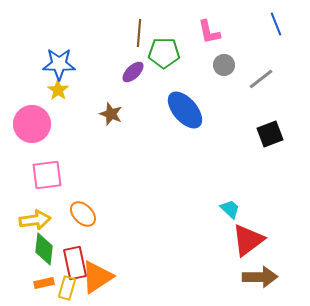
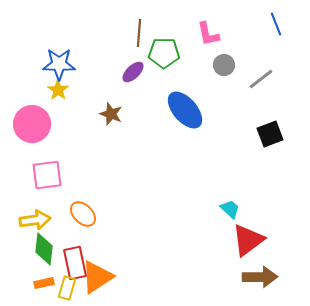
pink L-shape: moved 1 px left, 2 px down
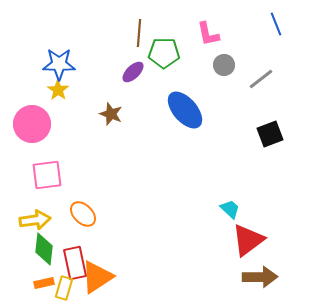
yellow rectangle: moved 3 px left
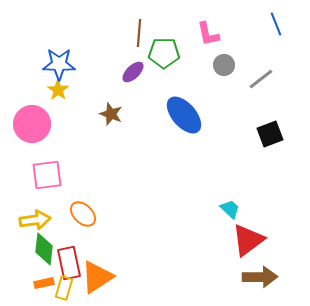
blue ellipse: moved 1 px left, 5 px down
red rectangle: moved 6 px left
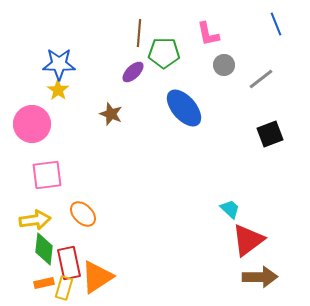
blue ellipse: moved 7 px up
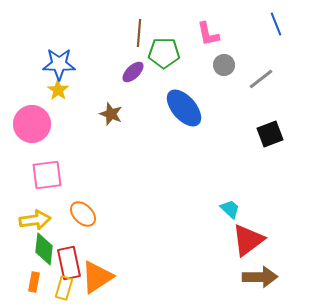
orange rectangle: moved 10 px left, 1 px up; rotated 66 degrees counterclockwise
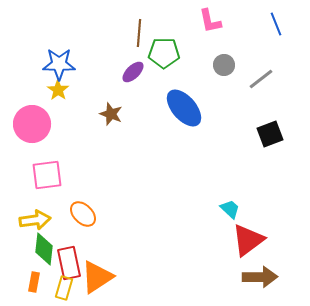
pink L-shape: moved 2 px right, 13 px up
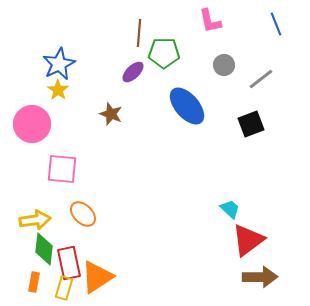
blue star: rotated 28 degrees counterclockwise
blue ellipse: moved 3 px right, 2 px up
black square: moved 19 px left, 10 px up
pink square: moved 15 px right, 6 px up; rotated 12 degrees clockwise
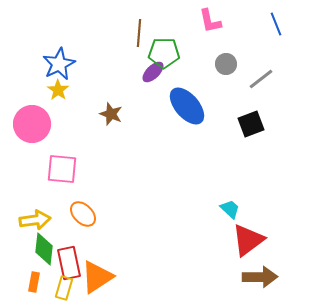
gray circle: moved 2 px right, 1 px up
purple ellipse: moved 20 px right
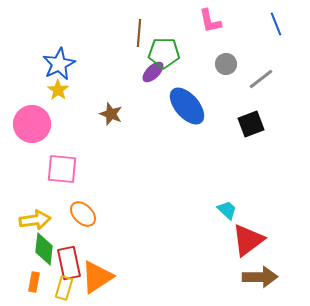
cyan trapezoid: moved 3 px left, 1 px down
